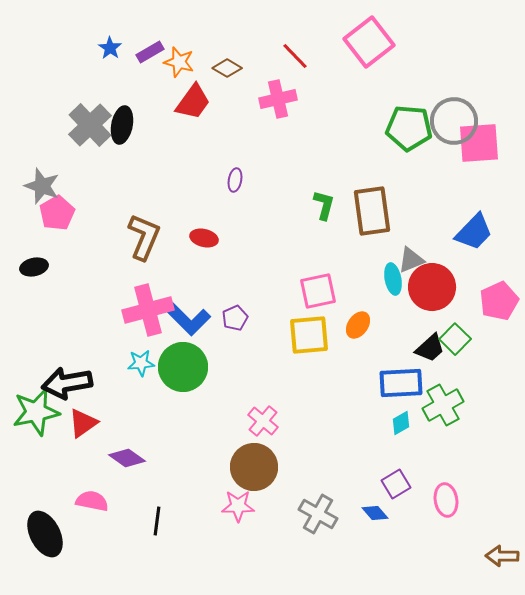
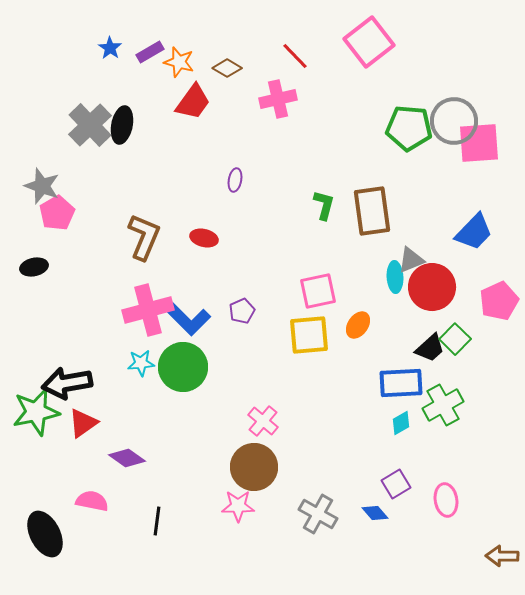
cyan ellipse at (393, 279): moved 2 px right, 2 px up; rotated 8 degrees clockwise
purple pentagon at (235, 318): moved 7 px right, 7 px up
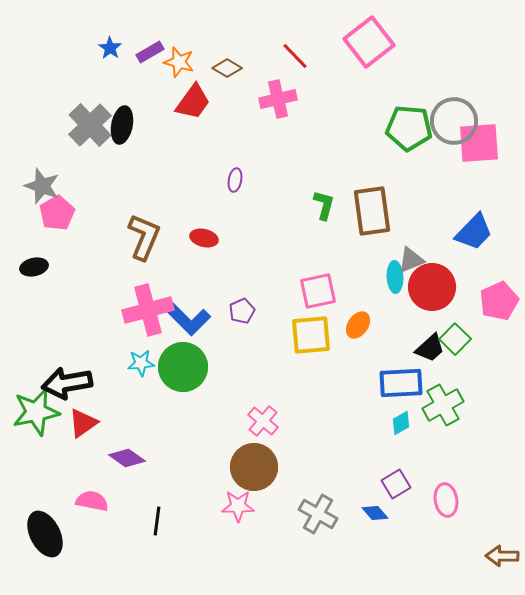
yellow square at (309, 335): moved 2 px right
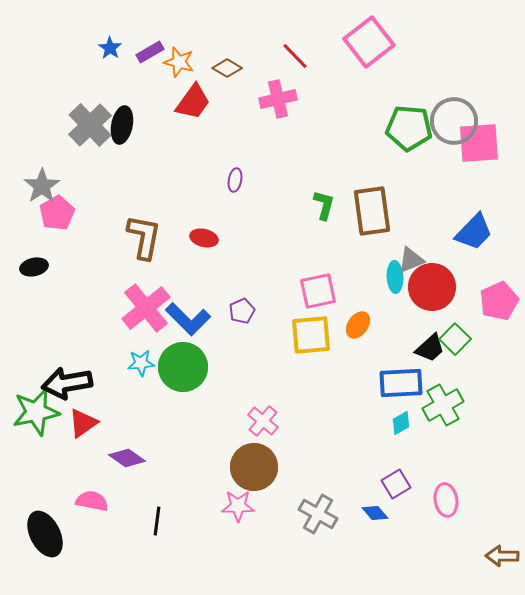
gray star at (42, 186): rotated 18 degrees clockwise
brown L-shape at (144, 237): rotated 12 degrees counterclockwise
pink cross at (148, 310): moved 2 px left, 2 px up; rotated 24 degrees counterclockwise
